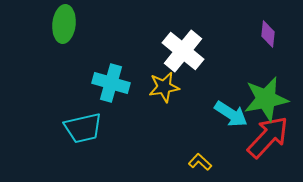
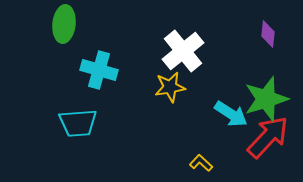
white cross: rotated 12 degrees clockwise
cyan cross: moved 12 px left, 13 px up
yellow star: moved 6 px right
green star: rotated 6 degrees counterclockwise
cyan trapezoid: moved 5 px left, 5 px up; rotated 9 degrees clockwise
yellow L-shape: moved 1 px right, 1 px down
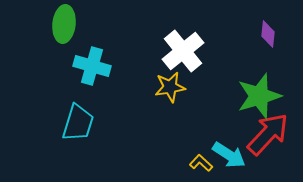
cyan cross: moved 7 px left, 4 px up
green star: moved 7 px left, 3 px up
cyan arrow: moved 2 px left, 41 px down
cyan trapezoid: rotated 69 degrees counterclockwise
red arrow: moved 3 px up
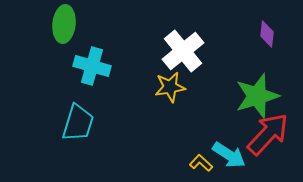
purple diamond: moved 1 px left
green star: moved 2 px left
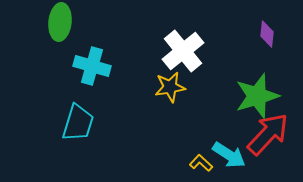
green ellipse: moved 4 px left, 2 px up
